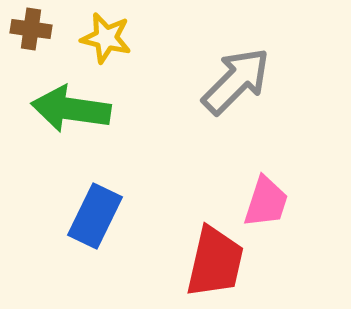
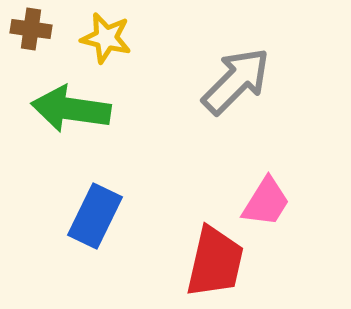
pink trapezoid: rotated 14 degrees clockwise
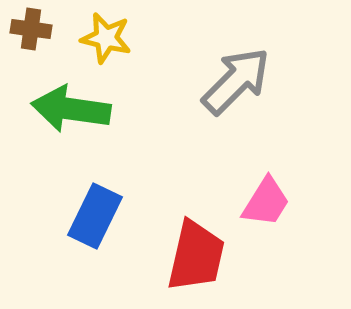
red trapezoid: moved 19 px left, 6 px up
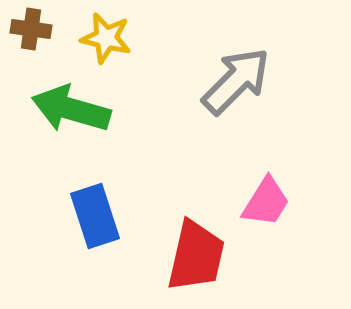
green arrow: rotated 8 degrees clockwise
blue rectangle: rotated 44 degrees counterclockwise
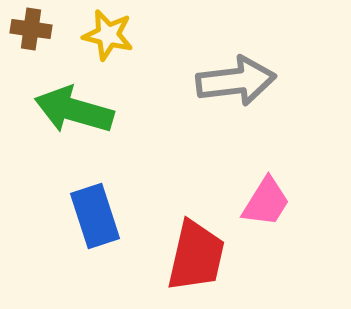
yellow star: moved 2 px right, 3 px up
gray arrow: rotated 38 degrees clockwise
green arrow: moved 3 px right, 1 px down
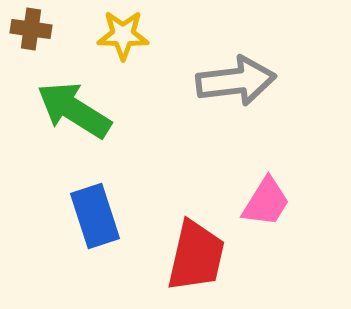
yellow star: moved 15 px right; rotated 12 degrees counterclockwise
green arrow: rotated 16 degrees clockwise
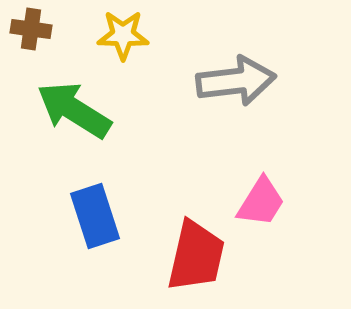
pink trapezoid: moved 5 px left
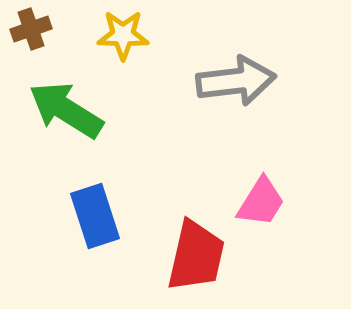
brown cross: rotated 27 degrees counterclockwise
green arrow: moved 8 px left
